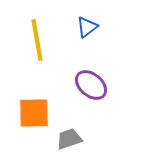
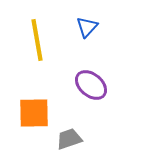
blue triangle: rotated 10 degrees counterclockwise
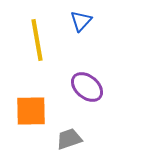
blue triangle: moved 6 px left, 6 px up
purple ellipse: moved 4 px left, 2 px down
orange square: moved 3 px left, 2 px up
